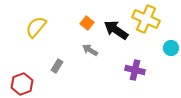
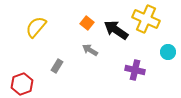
cyan circle: moved 3 px left, 4 px down
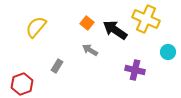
black arrow: moved 1 px left
